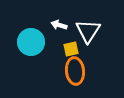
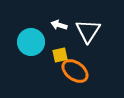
yellow square: moved 11 px left, 6 px down
orange ellipse: rotated 48 degrees counterclockwise
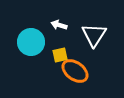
white triangle: moved 6 px right, 4 px down
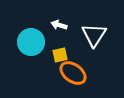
orange ellipse: moved 2 px left, 2 px down
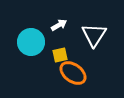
white arrow: rotated 133 degrees clockwise
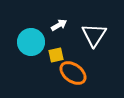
yellow square: moved 4 px left
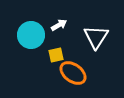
white triangle: moved 2 px right, 2 px down
cyan circle: moved 7 px up
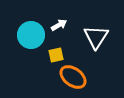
orange ellipse: moved 4 px down
